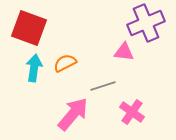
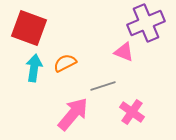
pink triangle: rotated 15 degrees clockwise
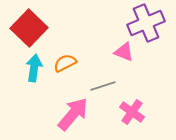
red square: rotated 24 degrees clockwise
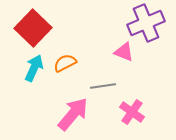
red square: moved 4 px right
cyan arrow: rotated 16 degrees clockwise
gray line: rotated 10 degrees clockwise
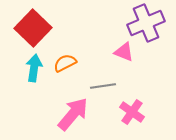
cyan arrow: rotated 16 degrees counterclockwise
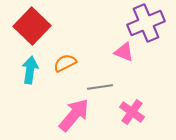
red square: moved 1 px left, 2 px up
cyan arrow: moved 4 px left, 2 px down
gray line: moved 3 px left, 1 px down
pink arrow: moved 1 px right, 1 px down
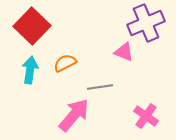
pink cross: moved 14 px right, 4 px down
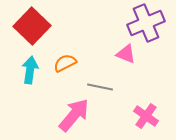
pink triangle: moved 2 px right, 2 px down
gray line: rotated 20 degrees clockwise
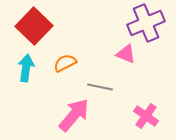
red square: moved 2 px right
cyan arrow: moved 4 px left, 2 px up
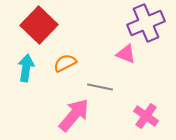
red square: moved 5 px right, 1 px up
